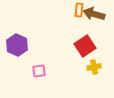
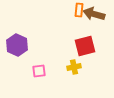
red square: rotated 20 degrees clockwise
yellow cross: moved 20 px left
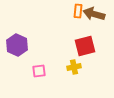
orange rectangle: moved 1 px left, 1 px down
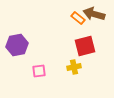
orange rectangle: moved 7 px down; rotated 56 degrees counterclockwise
purple hexagon: rotated 25 degrees clockwise
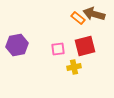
pink square: moved 19 px right, 22 px up
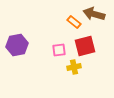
orange rectangle: moved 4 px left, 4 px down
pink square: moved 1 px right, 1 px down
